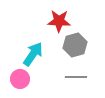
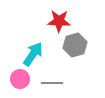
gray line: moved 24 px left, 6 px down
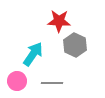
gray hexagon: rotated 20 degrees counterclockwise
pink circle: moved 3 px left, 2 px down
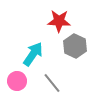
gray hexagon: moved 1 px down
gray line: rotated 50 degrees clockwise
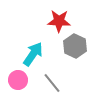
pink circle: moved 1 px right, 1 px up
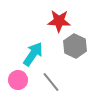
gray line: moved 1 px left, 1 px up
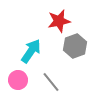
red star: rotated 15 degrees counterclockwise
gray hexagon: rotated 15 degrees clockwise
cyan arrow: moved 2 px left, 3 px up
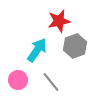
cyan arrow: moved 6 px right, 1 px up
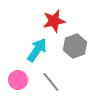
red star: moved 5 px left
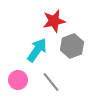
gray hexagon: moved 3 px left
